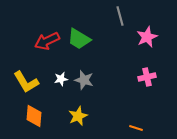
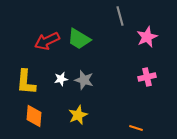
yellow L-shape: rotated 36 degrees clockwise
yellow star: moved 1 px up
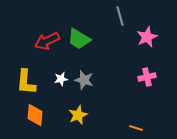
orange diamond: moved 1 px right, 1 px up
